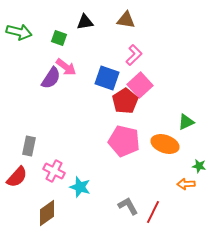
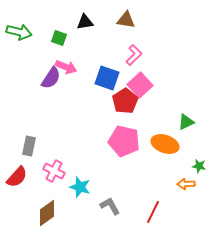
pink arrow: rotated 15 degrees counterclockwise
gray L-shape: moved 18 px left
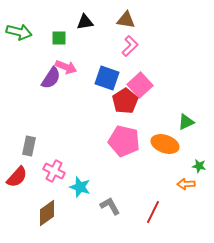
green square: rotated 21 degrees counterclockwise
pink L-shape: moved 4 px left, 9 px up
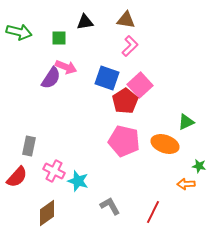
cyan star: moved 2 px left, 6 px up
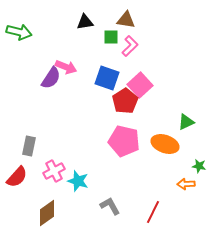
green square: moved 52 px right, 1 px up
pink cross: rotated 35 degrees clockwise
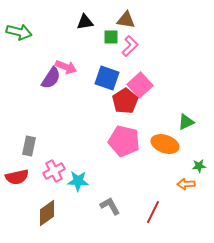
green star: rotated 16 degrees counterclockwise
red semicircle: rotated 35 degrees clockwise
cyan star: rotated 15 degrees counterclockwise
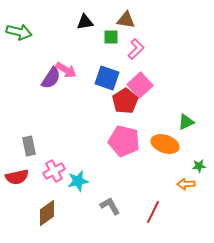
pink L-shape: moved 6 px right, 3 px down
pink arrow: moved 3 px down; rotated 10 degrees clockwise
gray rectangle: rotated 24 degrees counterclockwise
cyan star: rotated 15 degrees counterclockwise
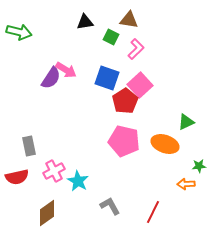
brown triangle: moved 3 px right
green square: rotated 28 degrees clockwise
cyan star: rotated 30 degrees counterclockwise
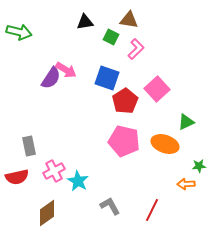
pink square: moved 17 px right, 4 px down
red line: moved 1 px left, 2 px up
